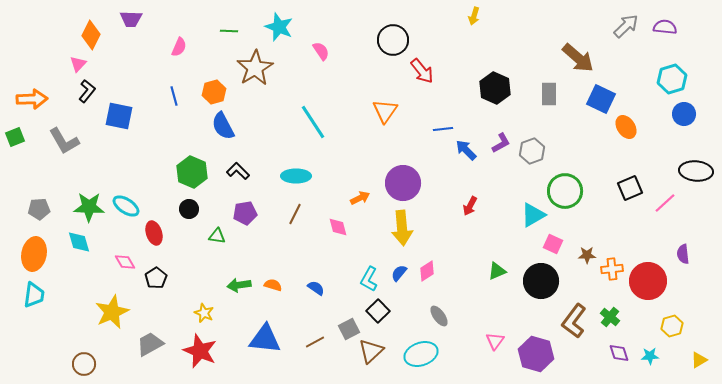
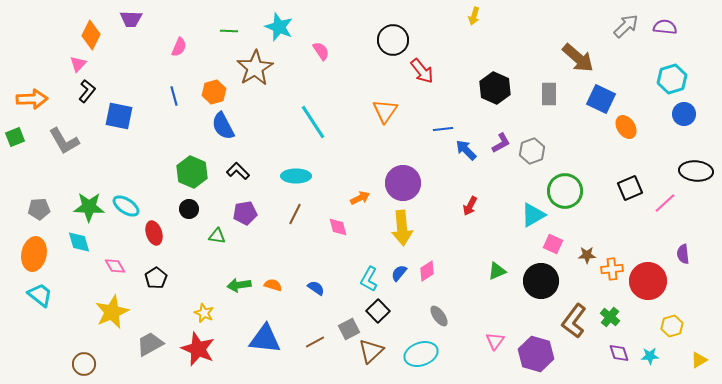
pink diamond at (125, 262): moved 10 px left, 4 px down
cyan trapezoid at (34, 295): moved 6 px right; rotated 60 degrees counterclockwise
red star at (200, 351): moved 2 px left, 2 px up
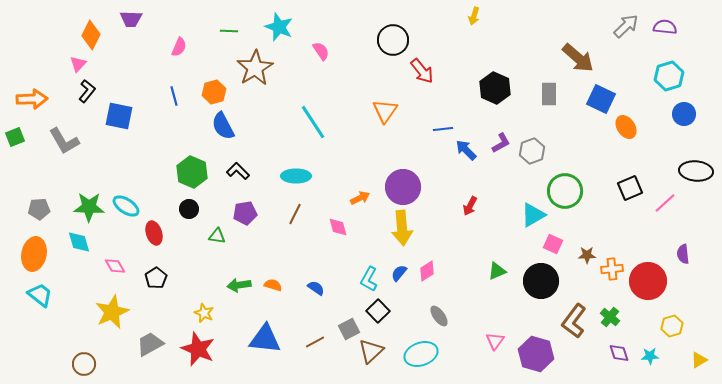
cyan hexagon at (672, 79): moved 3 px left, 3 px up
purple circle at (403, 183): moved 4 px down
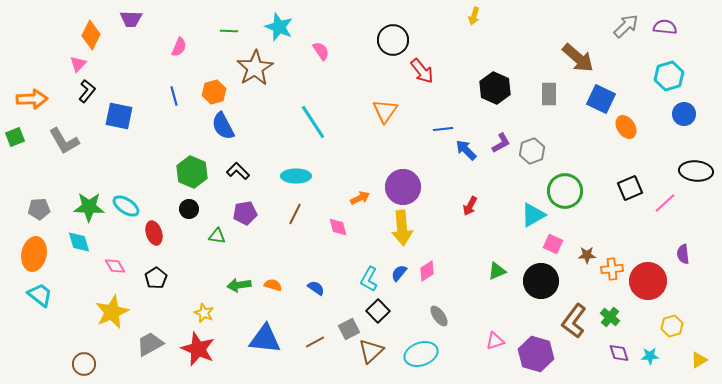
pink triangle at (495, 341): rotated 36 degrees clockwise
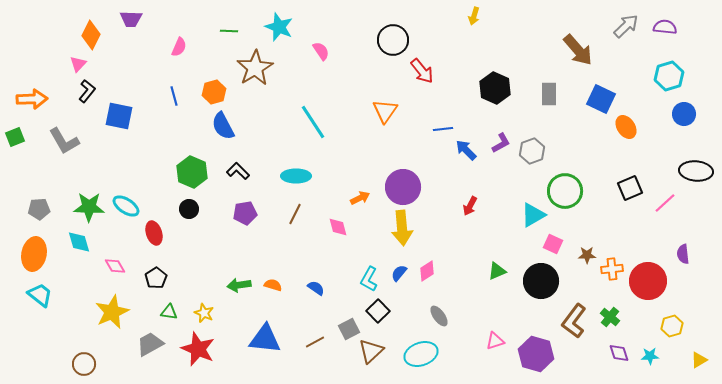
brown arrow at (578, 58): moved 8 px up; rotated 8 degrees clockwise
green triangle at (217, 236): moved 48 px left, 76 px down
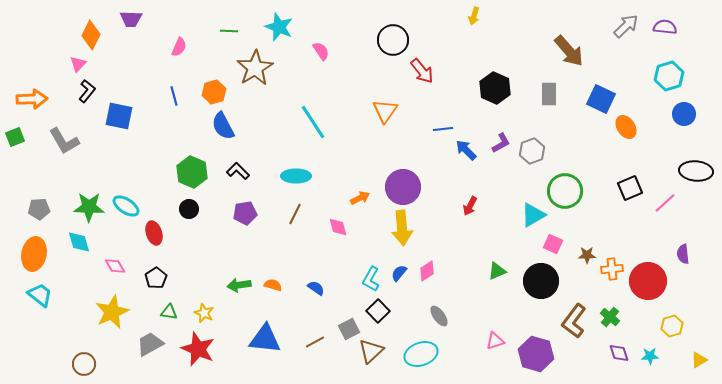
brown arrow at (578, 50): moved 9 px left, 1 px down
cyan L-shape at (369, 279): moved 2 px right
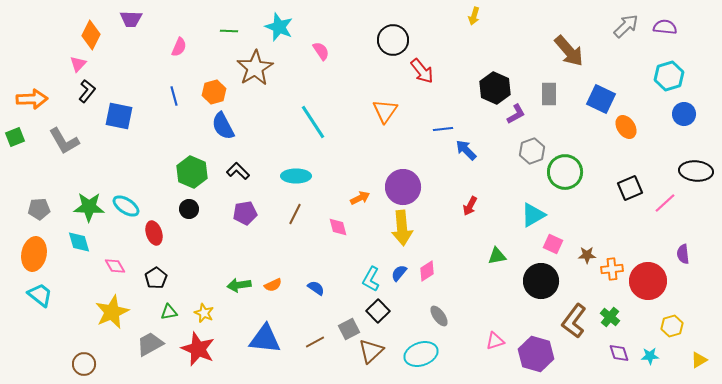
purple L-shape at (501, 143): moved 15 px right, 29 px up
green circle at (565, 191): moved 19 px up
green triangle at (497, 271): moved 15 px up; rotated 12 degrees clockwise
orange semicircle at (273, 285): rotated 138 degrees clockwise
green triangle at (169, 312): rotated 18 degrees counterclockwise
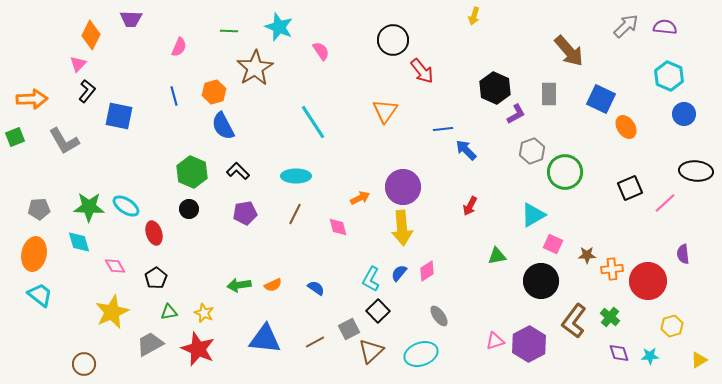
cyan hexagon at (669, 76): rotated 20 degrees counterclockwise
purple hexagon at (536, 354): moved 7 px left, 10 px up; rotated 16 degrees clockwise
